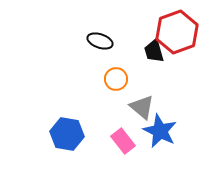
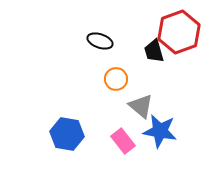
red hexagon: moved 2 px right
gray triangle: moved 1 px left, 1 px up
blue star: rotated 16 degrees counterclockwise
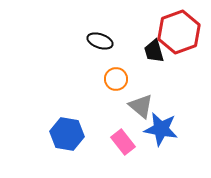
blue star: moved 1 px right, 2 px up
pink rectangle: moved 1 px down
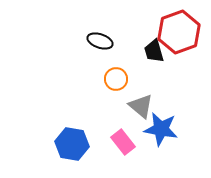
blue hexagon: moved 5 px right, 10 px down
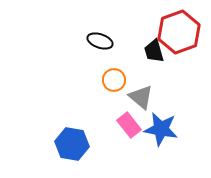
orange circle: moved 2 px left, 1 px down
gray triangle: moved 9 px up
pink rectangle: moved 6 px right, 17 px up
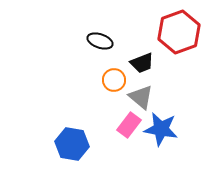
black trapezoid: moved 12 px left, 12 px down; rotated 95 degrees counterclockwise
pink rectangle: rotated 75 degrees clockwise
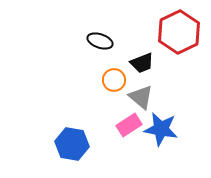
red hexagon: rotated 6 degrees counterclockwise
pink rectangle: rotated 20 degrees clockwise
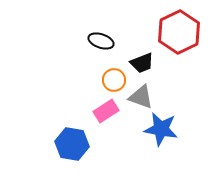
black ellipse: moved 1 px right
gray triangle: rotated 20 degrees counterclockwise
pink rectangle: moved 23 px left, 14 px up
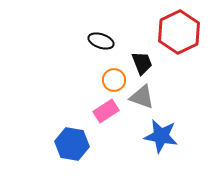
black trapezoid: rotated 90 degrees counterclockwise
gray triangle: moved 1 px right
blue star: moved 7 px down
